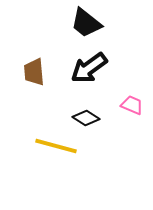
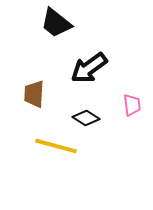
black trapezoid: moved 30 px left
brown trapezoid: moved 22 px down; rotated 8 degrees clockwise
pink trapezoid: rotated 60 degrees clockwise
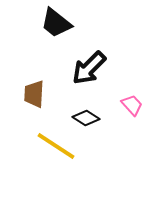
black arrow: rotated 9 degrees counterclockwise
pink trapezoid: rotated 35 degrees counterclockwise
yellow line: rotated 18 degrees clockwise
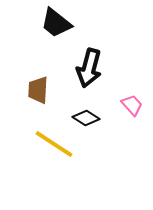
black arrow: rotated 30 degrees counterclockwise
brown trapezoid: moved 4 px right, 4 px up
yellow line: moved 2 px left, 2 px up
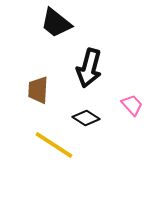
yellow line: moved 1 px down
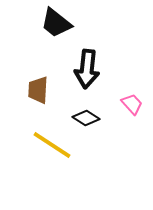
black arrow: moved 2 px left, 1 px down; rotated 9 degrees counterclockwise
pink trapezoid: moved 1 px up
yellow line: moved 2 px left
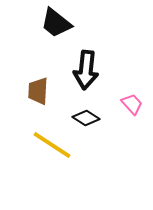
black arrow: moved 1 px left, 1 px down
brown trapezoid: moved 1 px down
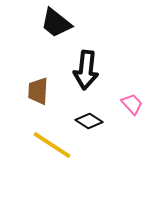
black diamond: moved 3 px right, 3 px down
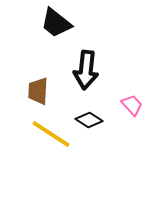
pink trapezoid: moved 1 px down
black diamond: moved 1 px up
yellow line: moved 1 px left, 11 px up
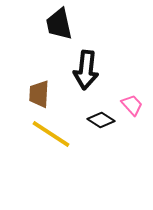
black trapezoid: moved 3 px right, 1 px down; rotated 40 degrees clockwise
brown trapezoid: moved 1 px right, 3 px down
black diamond: moved 12 px right
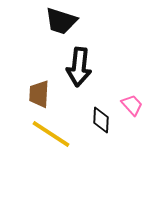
black trapezoid: moved 2 px right, 3 px up; rotated 60 degrees counterclockwise
black arrow: moved 7 px left, 3 px up
black diamond: rotated 60 degrees clockwise
